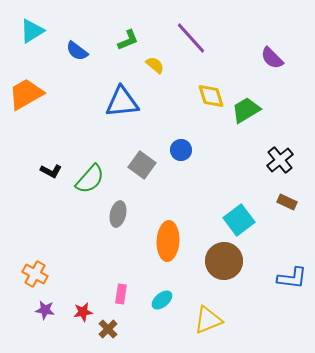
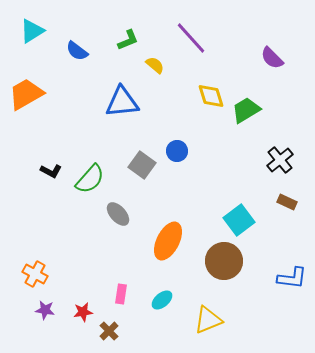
blue circle: moved 4 px left, 1 px down
gray ellipse: rotated 55 degrees counterclockwise
orange ellipse: rotated 24 degrees clockwise
brown cross: moved 1 px right, 2 px down
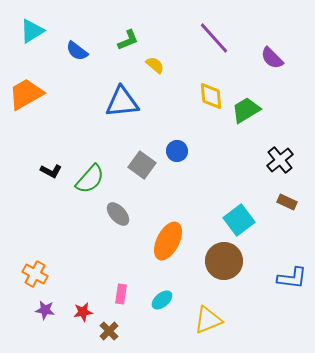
purple line: moved 23 px right
yellow diamond: rotated 12 degrees clockwise
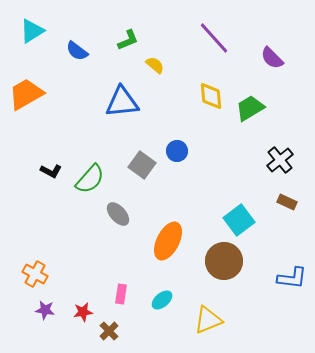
green trapezoid: moved 4 px right, 2 px up
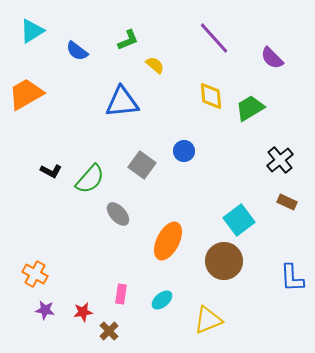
blue circle: moved 7 px right
blue L-shape: rotated 80 degrees clockwise
